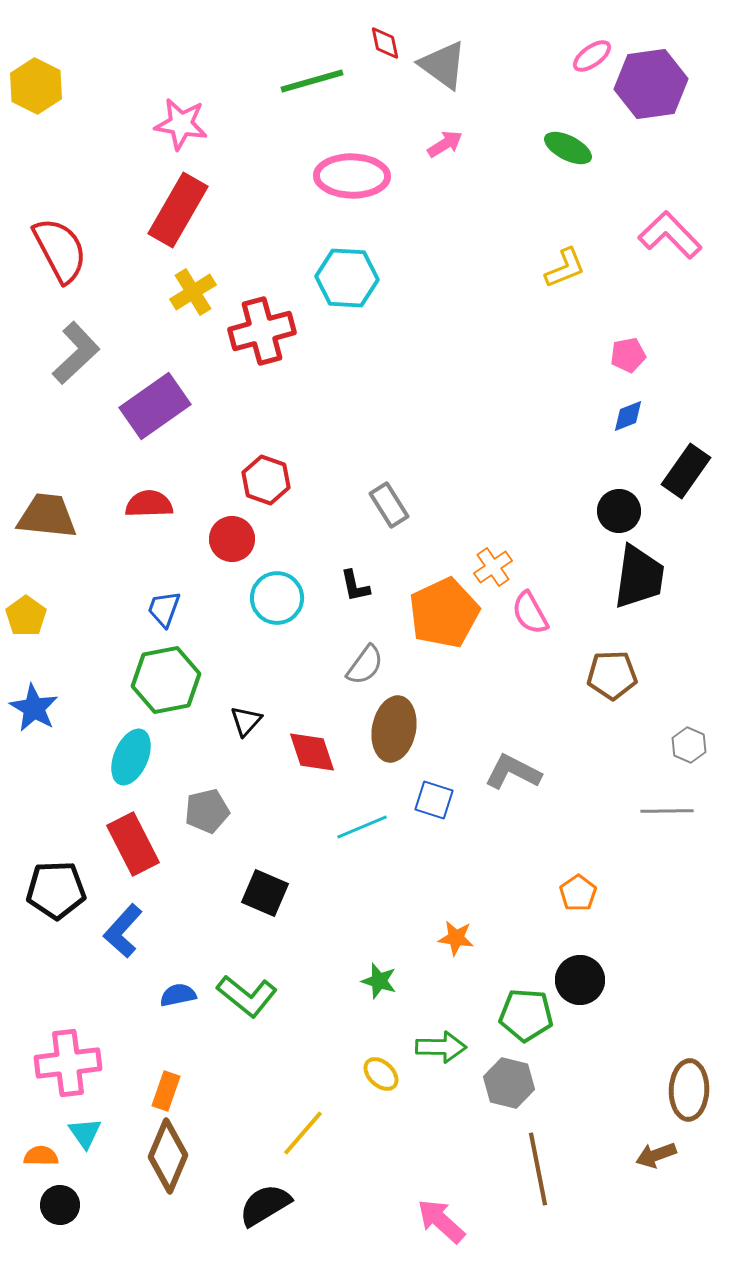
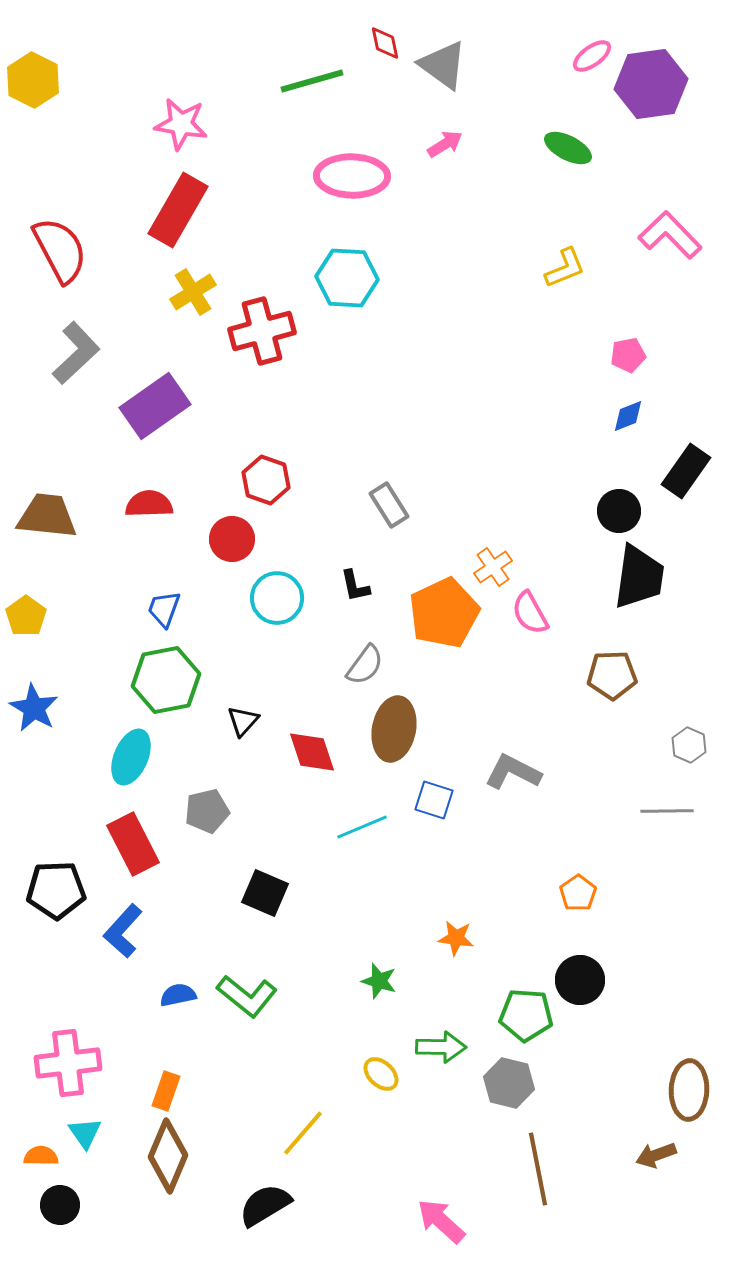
yellow hexagon at (36, 86): moved 3 px left, 6 px up
black triangle at (246, 721): moved 3 px left
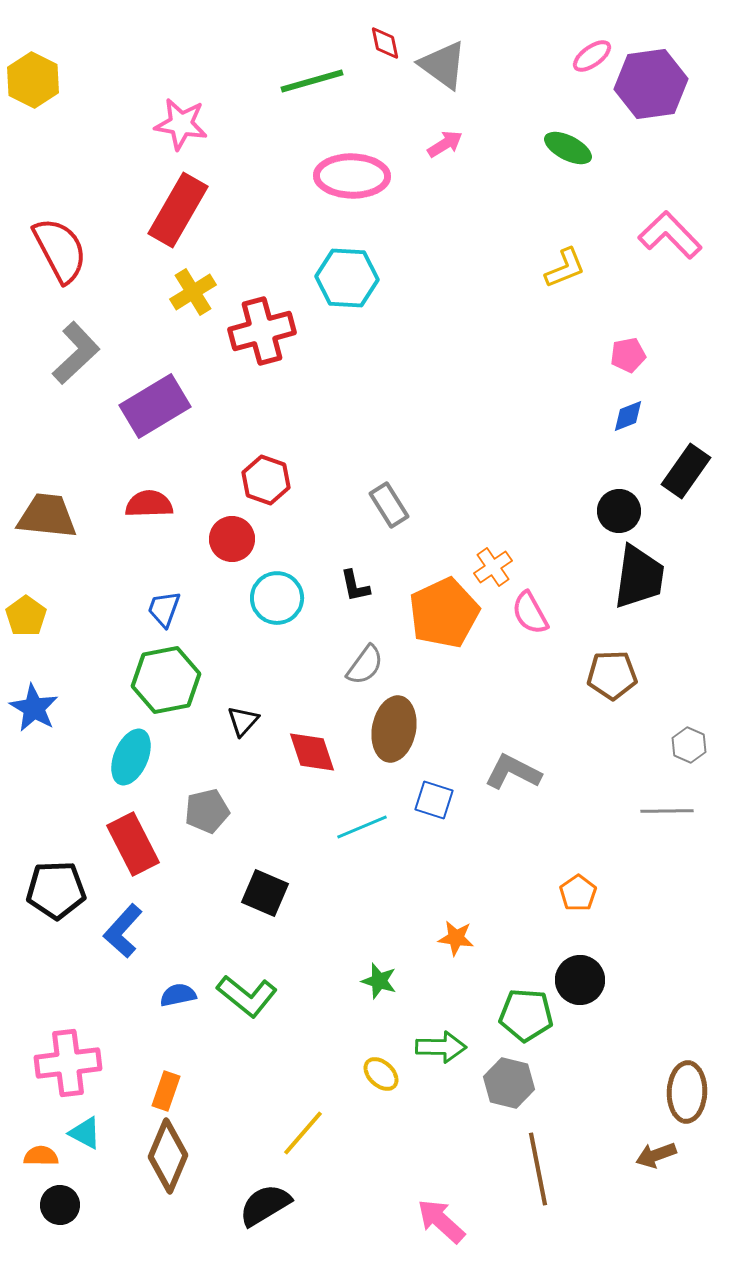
purple rectangle at (155, 406): rotated 4 degrees clockwise
brown ellipse at (689, 1090): moved 2 px left, 2 px down
cyan triangle at (85, 1133): rotated 27 degrees counterclockwise
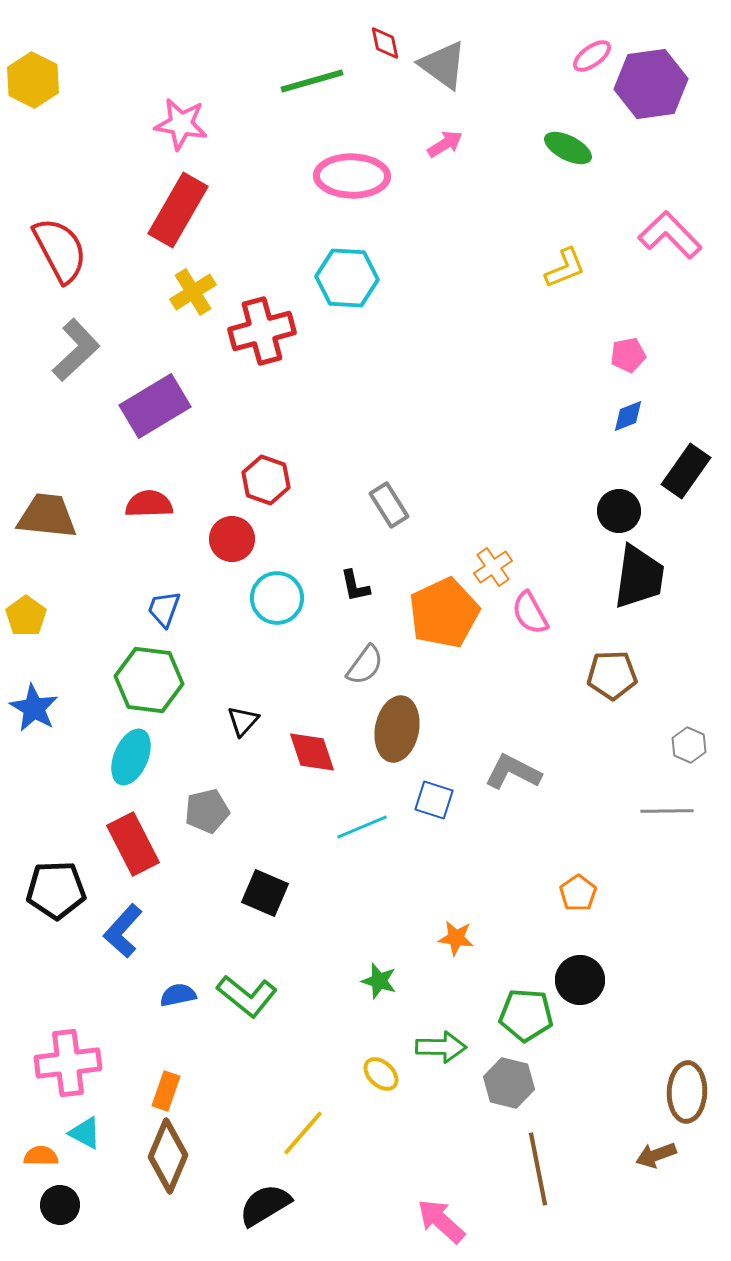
gray L-shape at (76, 353): moved 3 px up
green hexagon at (166, 680): moved 17 px left; rotated 18 degrees clockwise
brown ellipse at (394, 729): moved 3 px right
